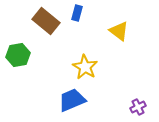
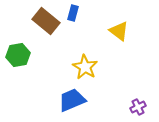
blue rectangle: moved 4 px left
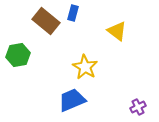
yellow triangle: moved 2 px left
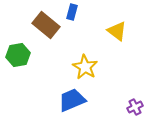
blue rectangle: moved 1 px left, 1 px up
brown rectangle: moved 4 px down
purple cross: moved 3 px left
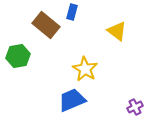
green hexagon: moved 1 px down
yellow star: moved 2 px down
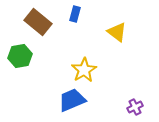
blue rectangle: moved 3 px right, 2 px down
brown rectangle: moved 8 px left, 3 px up
yellow triangle: moved 1 px down
green hexagon: moved 2 px right
yellow star: moved 1 px left, 1 px down; rotated 10 degrees clockwise
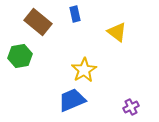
blue rectangle: rotated 28 degrees counterclockwise
purple cross: moved 4 px left
